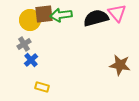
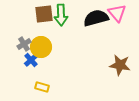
green arrow: rotated 85 degrees counterclockwise
yellow circle: moved 11 px right, 27 px down
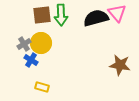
brown square: moved 2 px left, 1 px down
yellow circle: moved 4 px up
blue cross: rotated 16 degrees counterclockwise
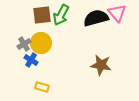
green arrow: rotated 30 degrees clockwise
brown star: moved 19 px left
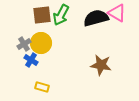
pink triangle: rotated 18 degrees counterclockwise
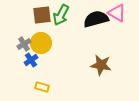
black semicircle: moved 1 px down
blue cross: rotated 24 degrees clockwise
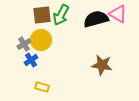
pink triangle: moved 1 px right, 1 px down
yellow circle: moved 3 px up
brown star: moved 1 px right
